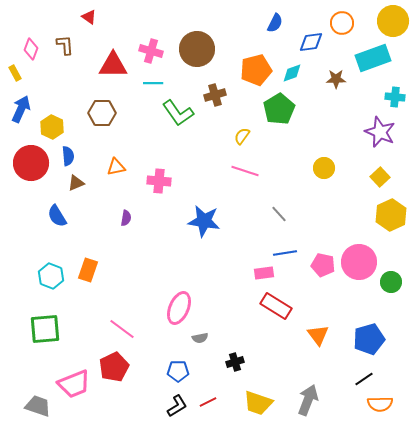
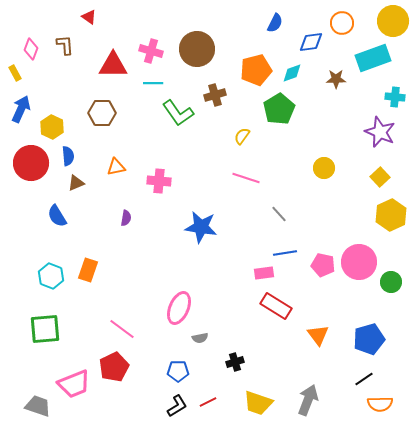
pink line at (245, 171): moved 1 px right, 7 px down
blue star at (204, 221): moved 3 px left, 6 px down
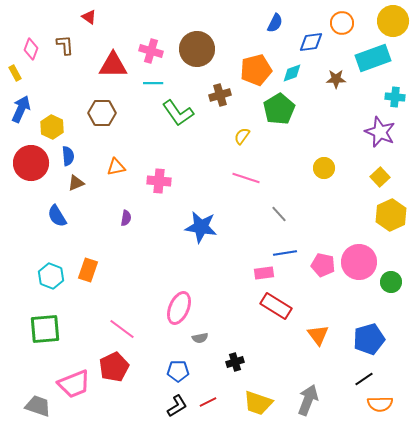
brown cross at (215, 95): moved 5 px right
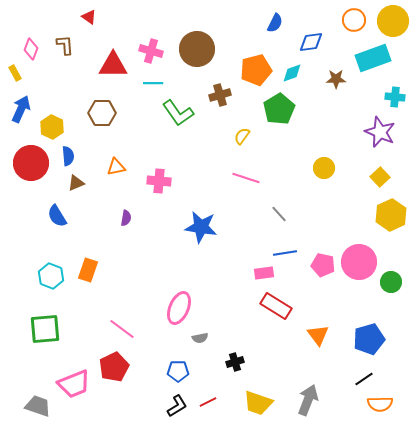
orange circle at (342, 23): moved 12 px right, 3 px up
